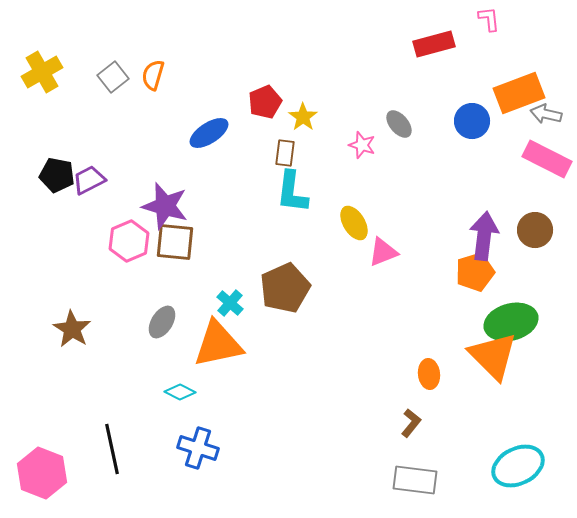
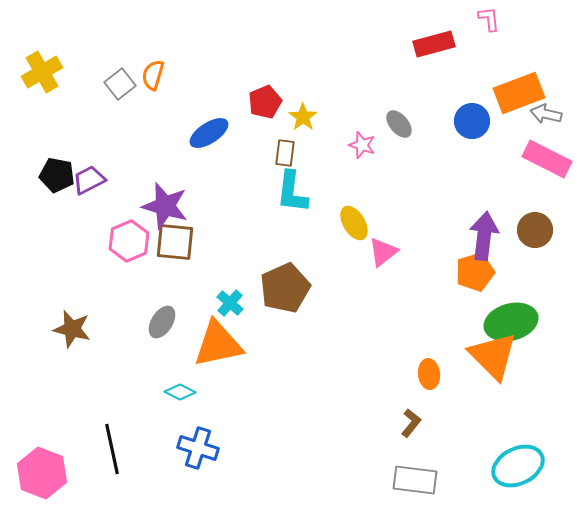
gray square at (113, 77): moved 7 px right, 7 px down
pink triangle at (383, 252): rotated 16 degrees counterclockwise
brown star at (72, 329): rotated 18 degrees counterclockwise
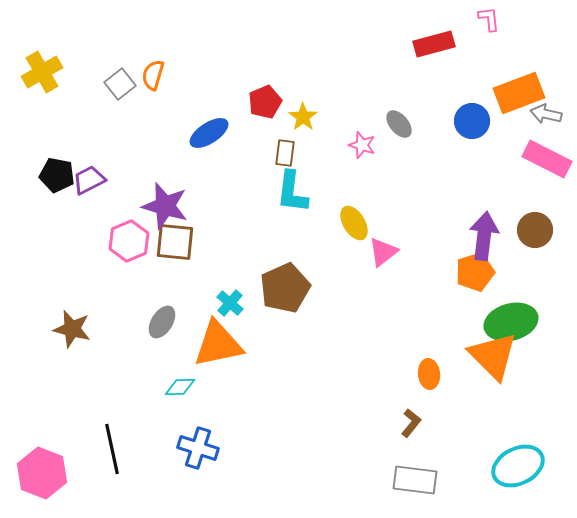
cyan diamond at (180, 392): moved 5 px up; rotated 28 degrees counterclockwise
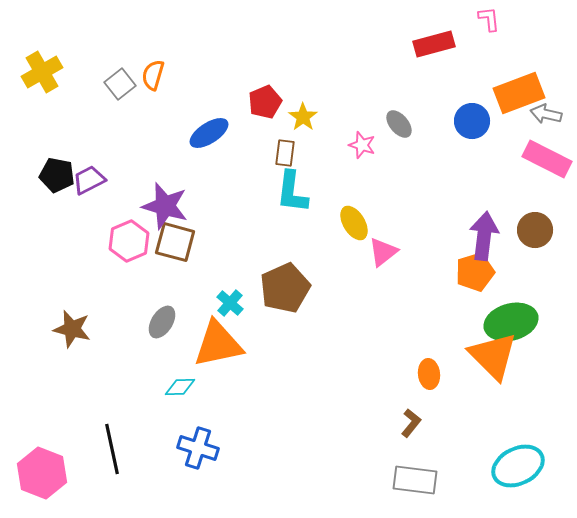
brown square at (175, 242): rotated 9 degrees clockwise
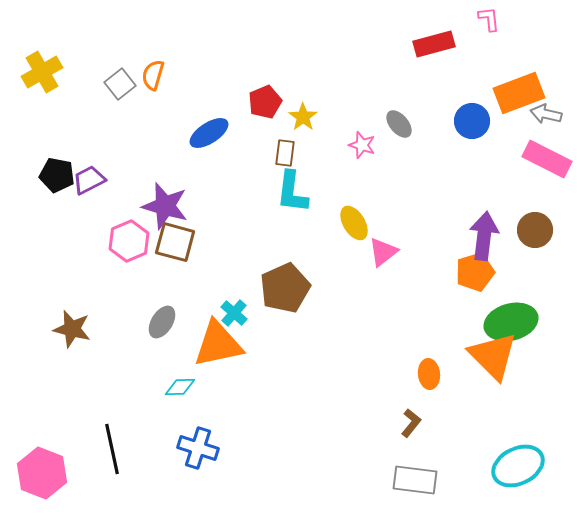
cyan cross at (230, 303): moved 4 px right, 10 px down
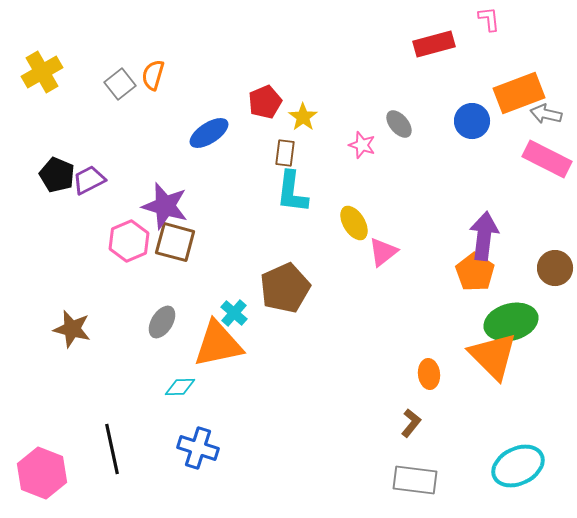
black pentagon at (57, 175): rotated 12 degrees clockwise
brown circle at (535, 230): moved 20 px right, 38 px down
orange pentagon at (475, 272): rotated 21 degrees counterclockwise
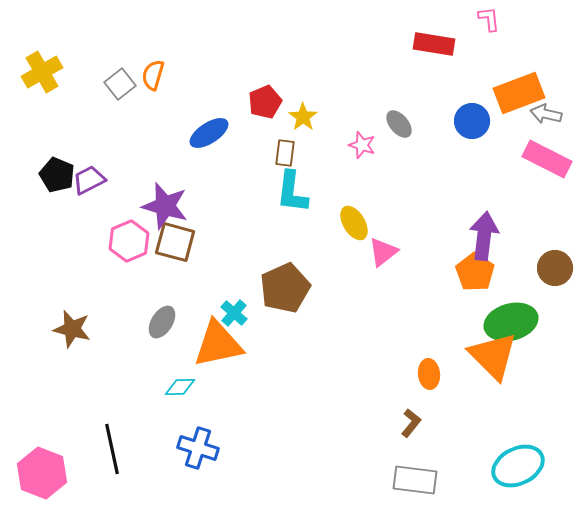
red rectangle at (434, 44): rotated 24 degrees clockwise
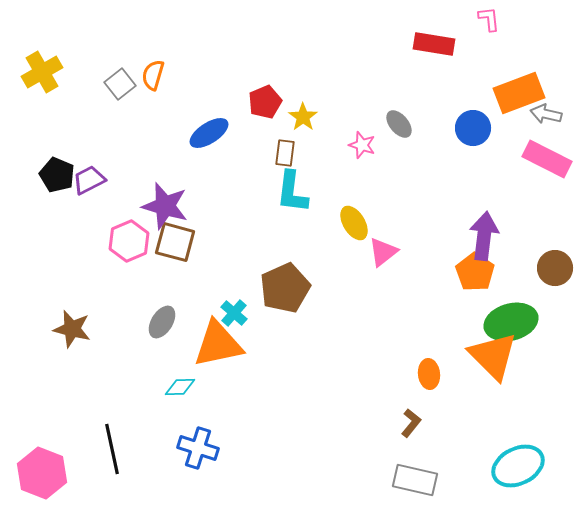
blue circle at (472, 121): moved 1 px right, 7 px down
gray rectangle at (415, 480): rotated 6 degrees clockwise
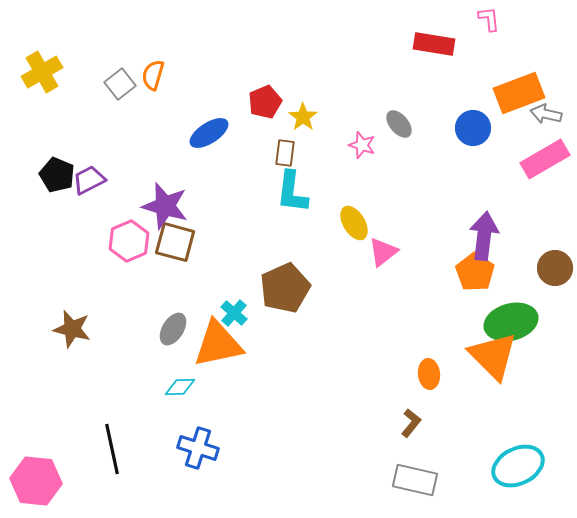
pink rectangle at (547, 159): moved 2 px left; rotated 57 degrees counterclockwise
gray ellipse at (162, 322): moved 11 px right, 7 px down
pink hexagon at (42, 473): moved 6 px left, 8 px down; rotated 15 degrees counterclockwise
